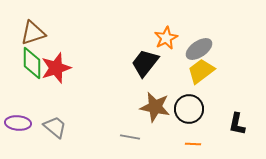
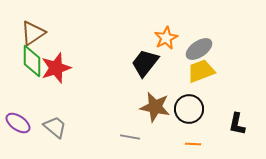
brown triangle: rotated 16 degrees counterclockwise
green diamond: moved 2 px up
yellow trapezoid: rotated 16 degrees clockwise
purple ellipse: rotated 30 degrees clockwise
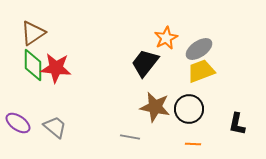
green diamond: moved 1 px right, 4 px down
red star: rotated 24 degrees clockwise
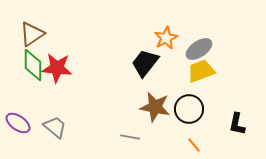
brown triangle: moved 1 px left, 1 px down
red star: moved 1 px right
orange line: moved 1 px right, 1 px down; rotated 49 degrees clockwise
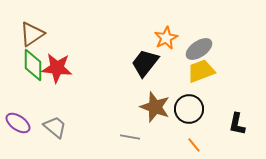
brown star: rotated 8 degrees clockwise
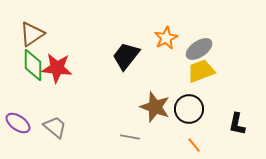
black trapezoid: moved 19 px left, 7 px up
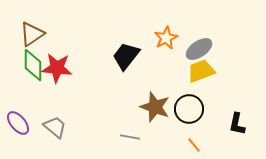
purple ellipse: rotated 15 degrees clockwise
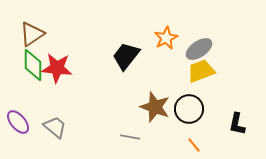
purple ellipse: moved 1 px up
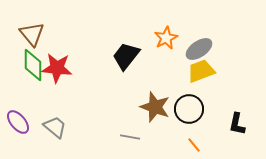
brown triangle: rotated 36 degrees counterclockwise
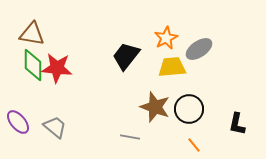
brown triangle: rotated 40 degrees counterclockwise
yellow trapezoid: moved 29 px left, 4 px up; rotated 16 degrees clockwise
